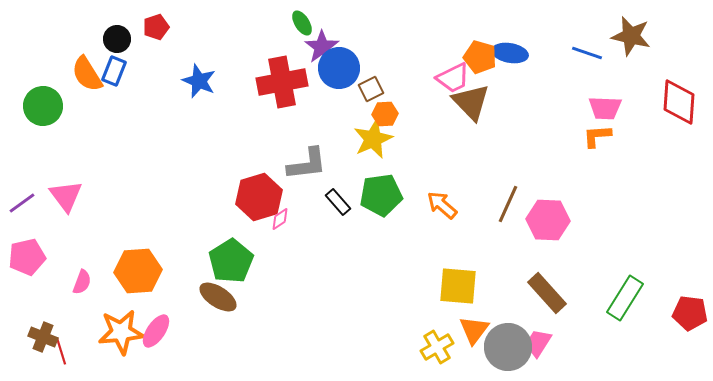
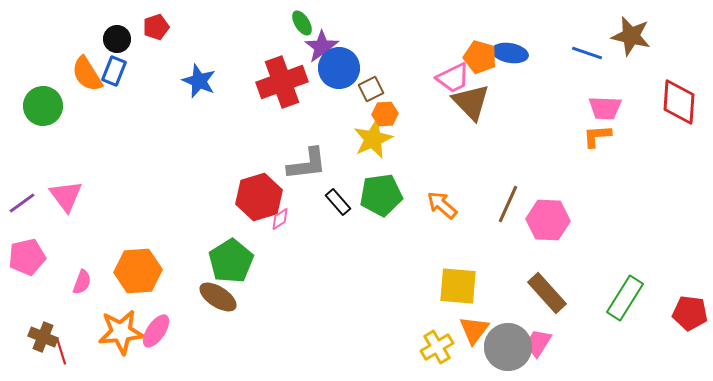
red cross at (282, 82): rotated 9 degrees counterclockwise
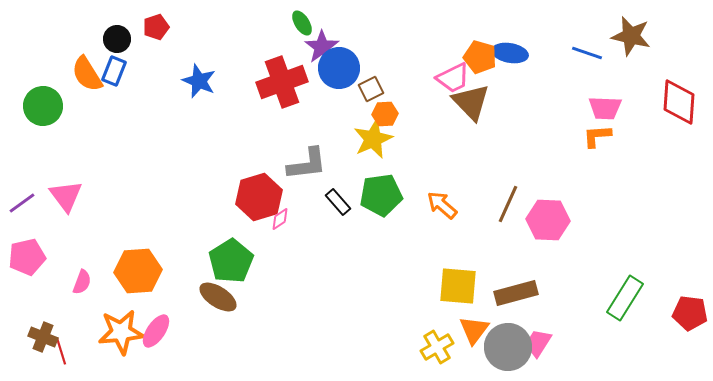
brown rectangle at (547, 293): moved 31 px left; rotated 63 degrees counterclockwise
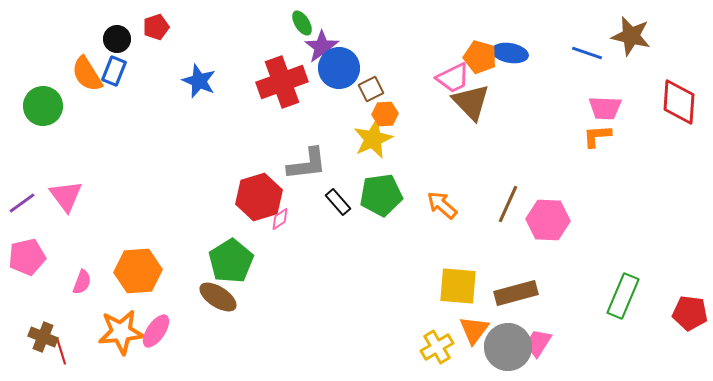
green rectangle at (625, 298): moved 2 px left, 2 px up; rotated 9 degrees counterclockwise
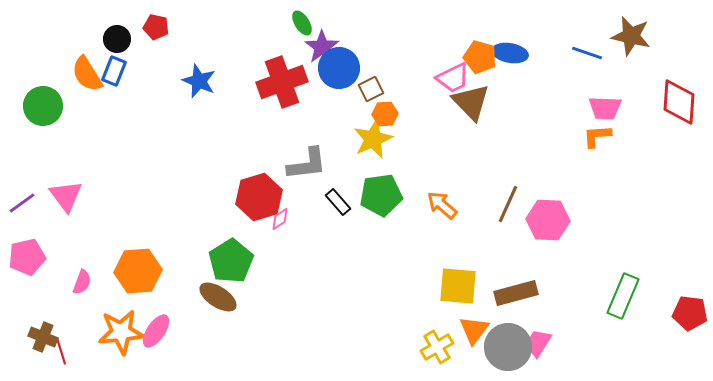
red pentagon at (156, 27): rotated 30 degrees clockwise
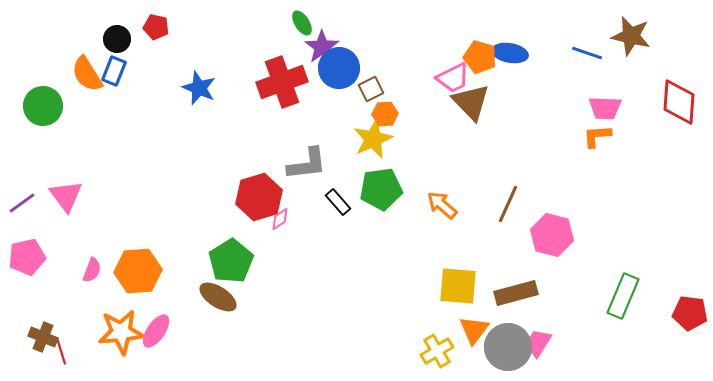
blue star at (199, 81): moved 7 px down
green pentagon at (381, 195): moved 6 px up
pink hexagon at (548, 220): moved 4 px right, 15 px down; rotated 12 degrees clockwise
pink semicircle at (82, 282): moved 10 px right, 12 px up
yellow cross at (437, 347): moved 4 px down
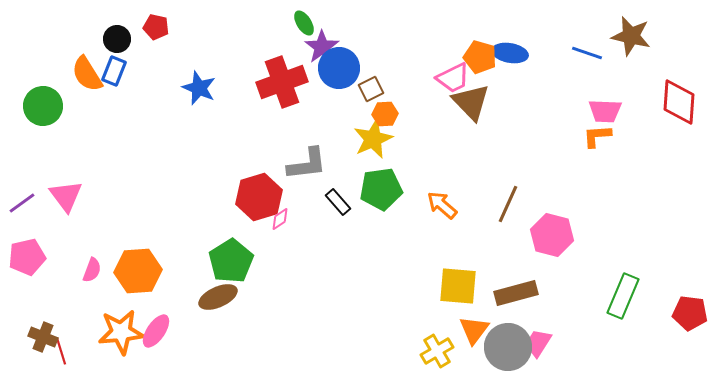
green ellipse at (302, 23): moved 2 px right
pink trapezoid at (605, 108): moved 3 px down
brown ellipse at (218, 297): rotated 57 degrees counterclockwise
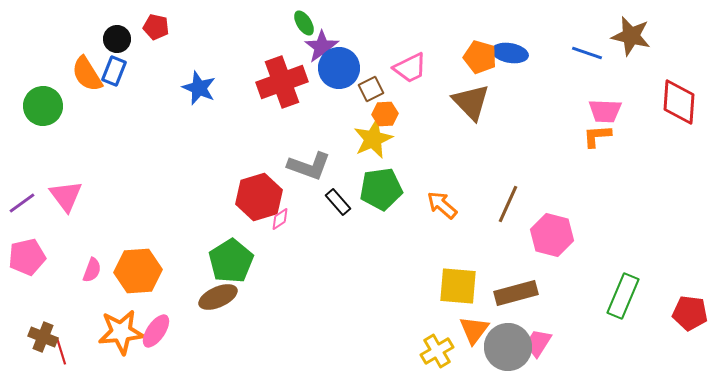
pink trapezoid at (453, 78): moved 43 px left, 10 px up
gray L-shape at (307, 164): moved 2 px right, 2 px down; rotated 27 degrees clockwise
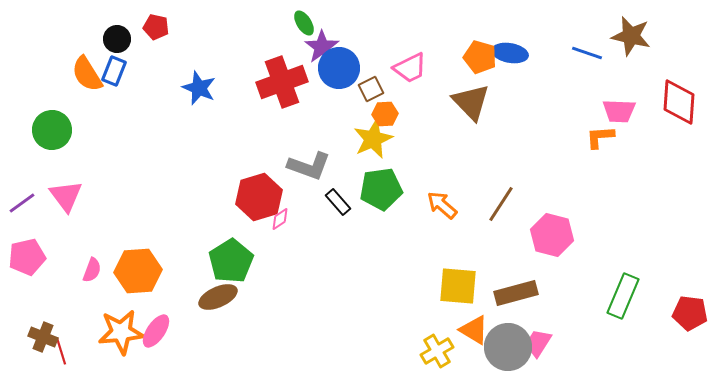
green circle at (43, 106): moved 9 px right, 24 px down
pink trapezoid at (605, 111): moved 14 px right
orange L-shape at (597, 136): moved 3 px right, 1 px down
brown line at (508, 204): moved 7 px left; rotated 9 degrees clockwise
orange triangle at (474, 330): rotated 36 degrees counterclockwise
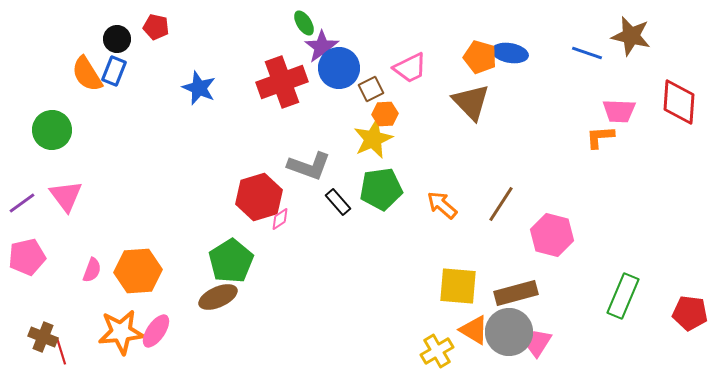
gray circle at (508, 347): moved 1 px right, 15 px up
